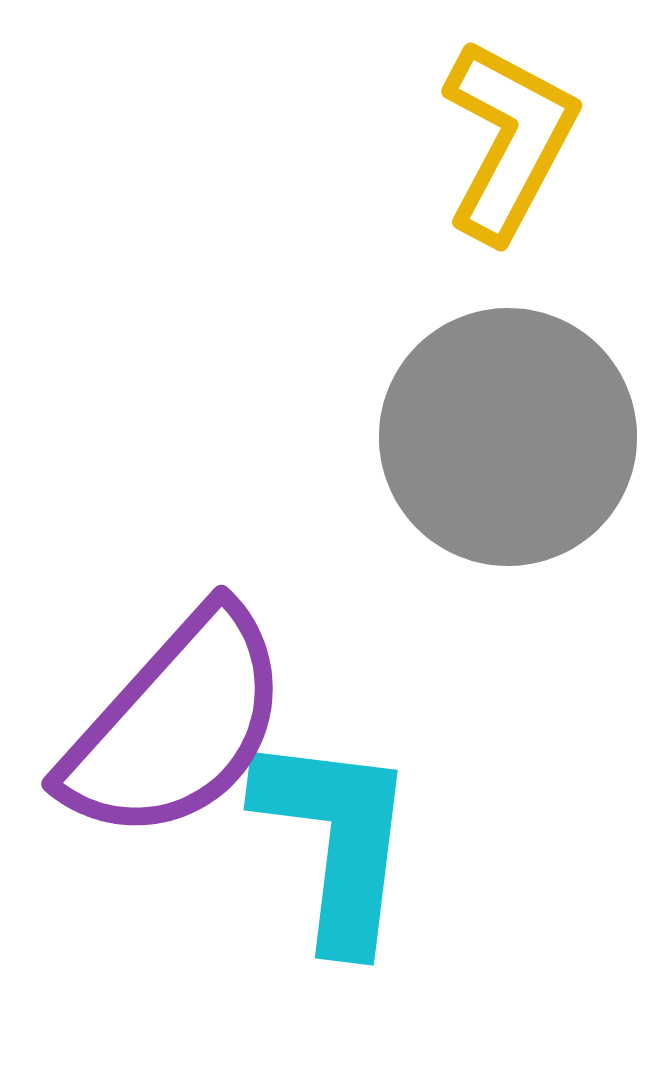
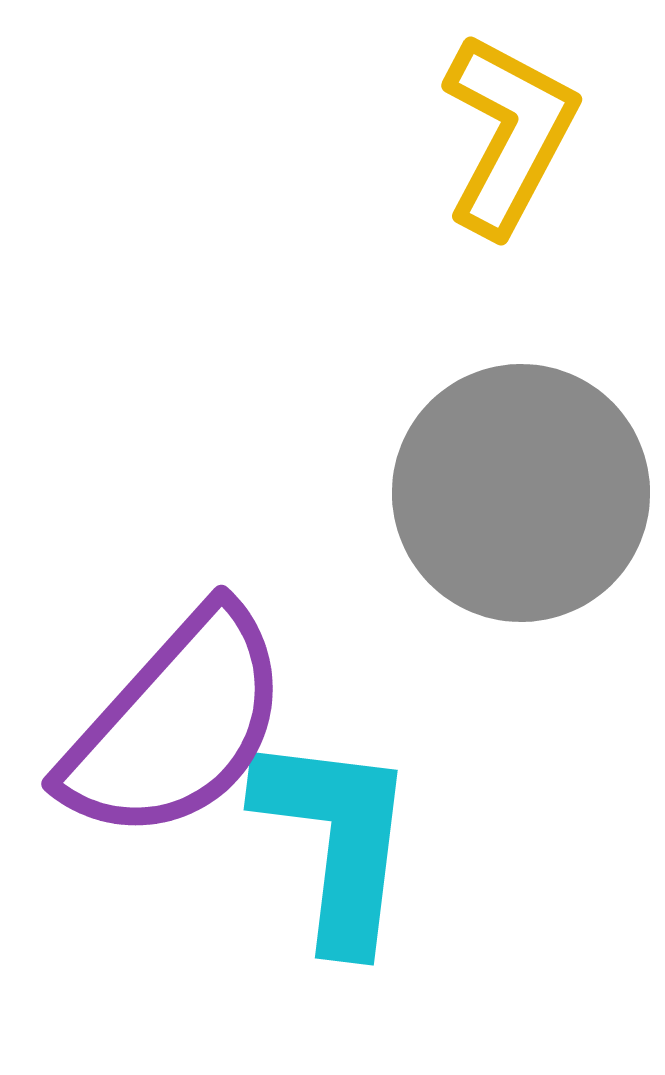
yellow L-shape: moved 6 px up
gray circle: moved 13 px right, 56 px down
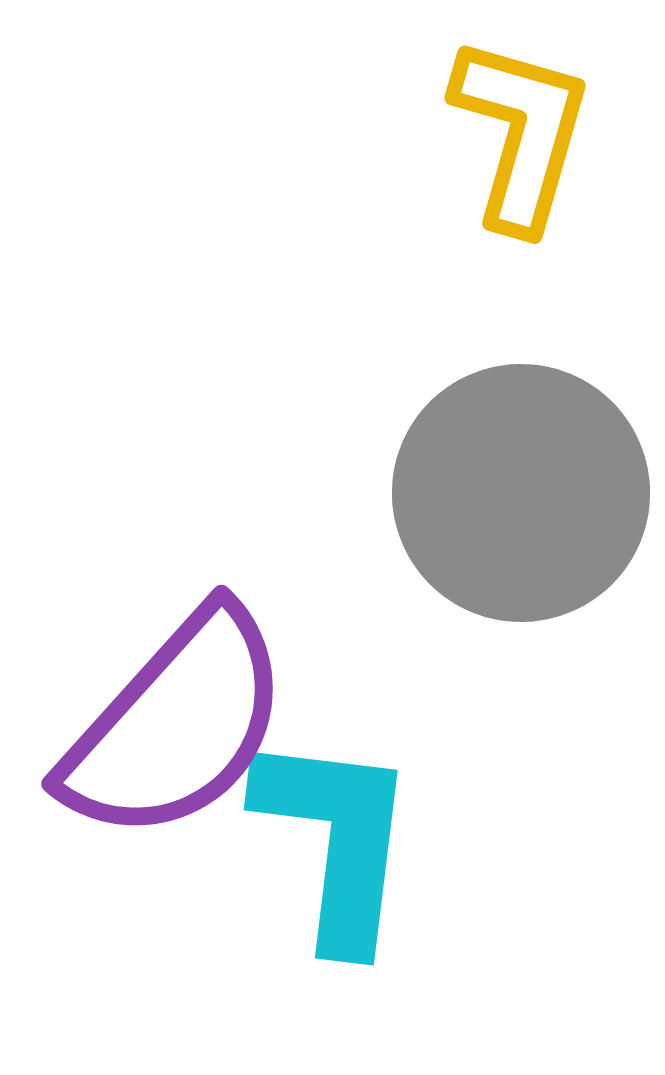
yellow L-shape: moved 12 px right, 1 px up; rotated 12 degrees counterclockwise
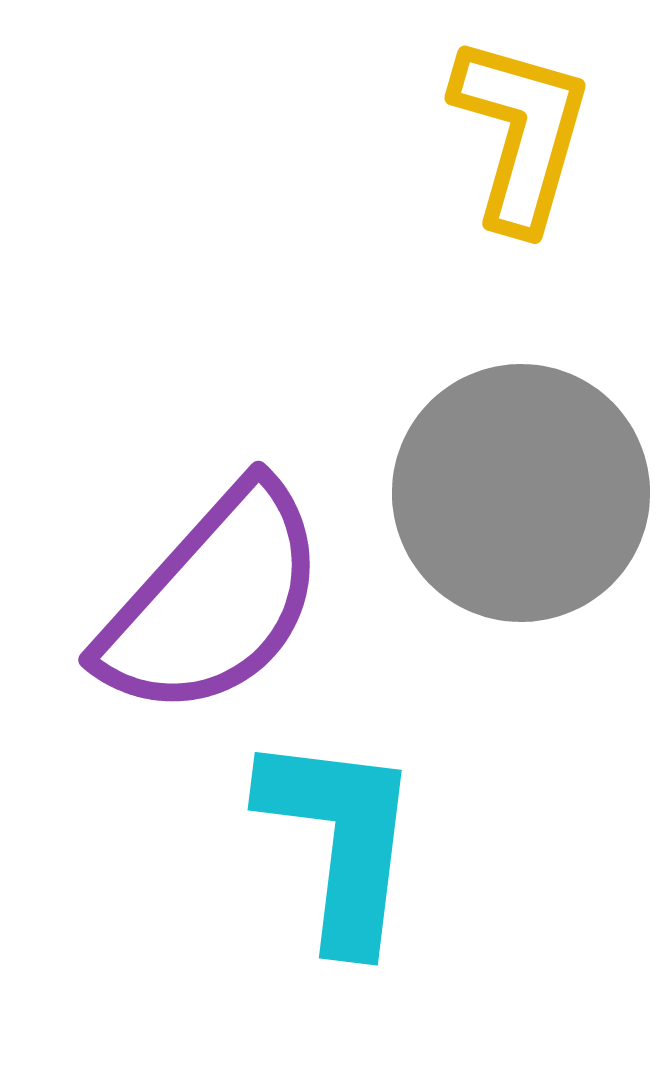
purple semicircle: moved 37 px right, 124 px up
cyan L-shape: moved 4 px right
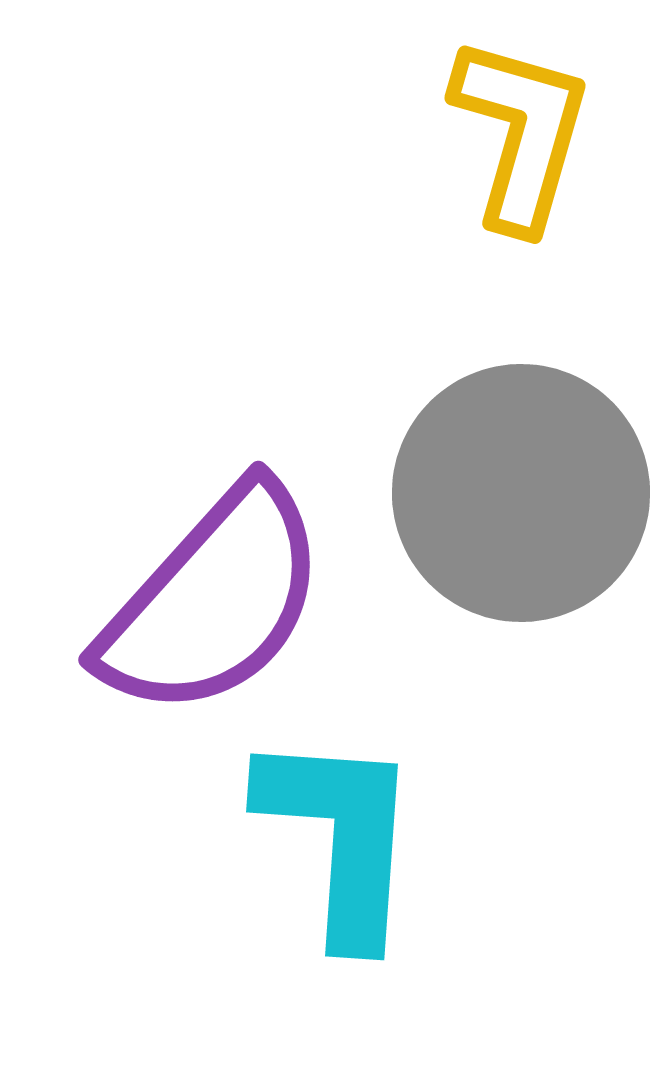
cyan L-shape: moved 3 px up; rotated 3 degrees counterclockwise
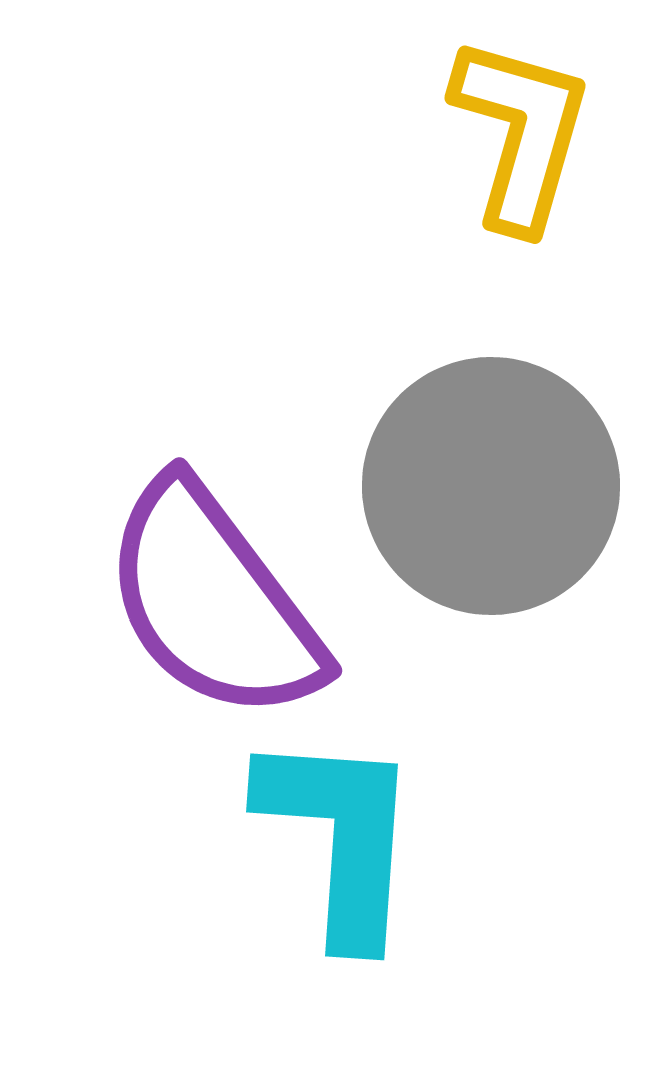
gray circle: moved 30 px left, 7 px up
purple semicircle: rotated 101 degrees clockwise
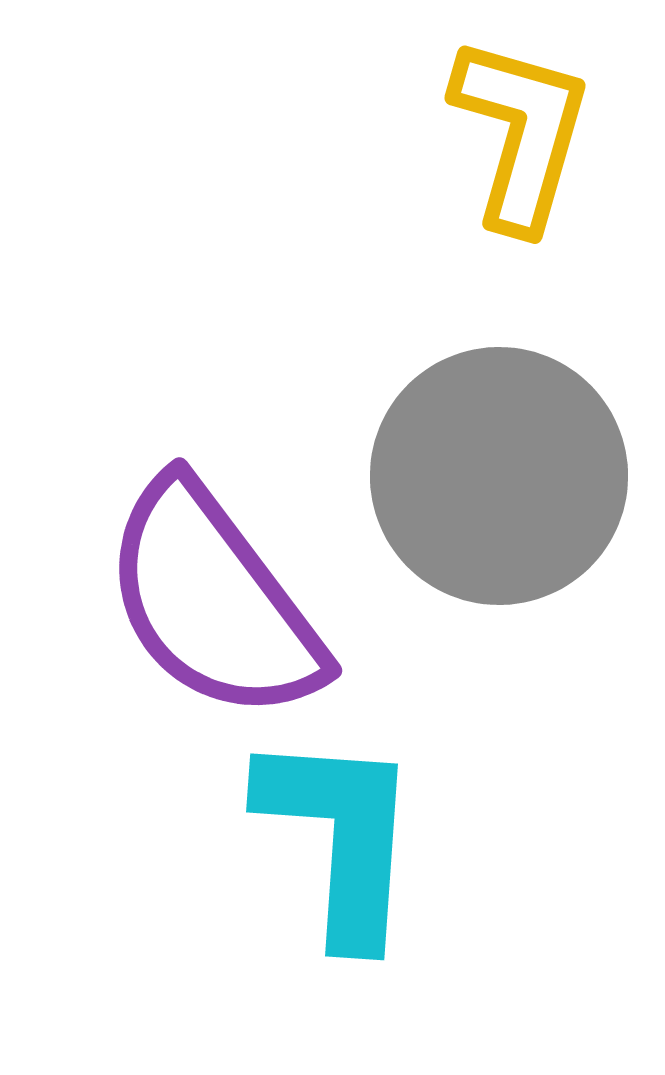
gray circle: moved 8 px right, 10 px up
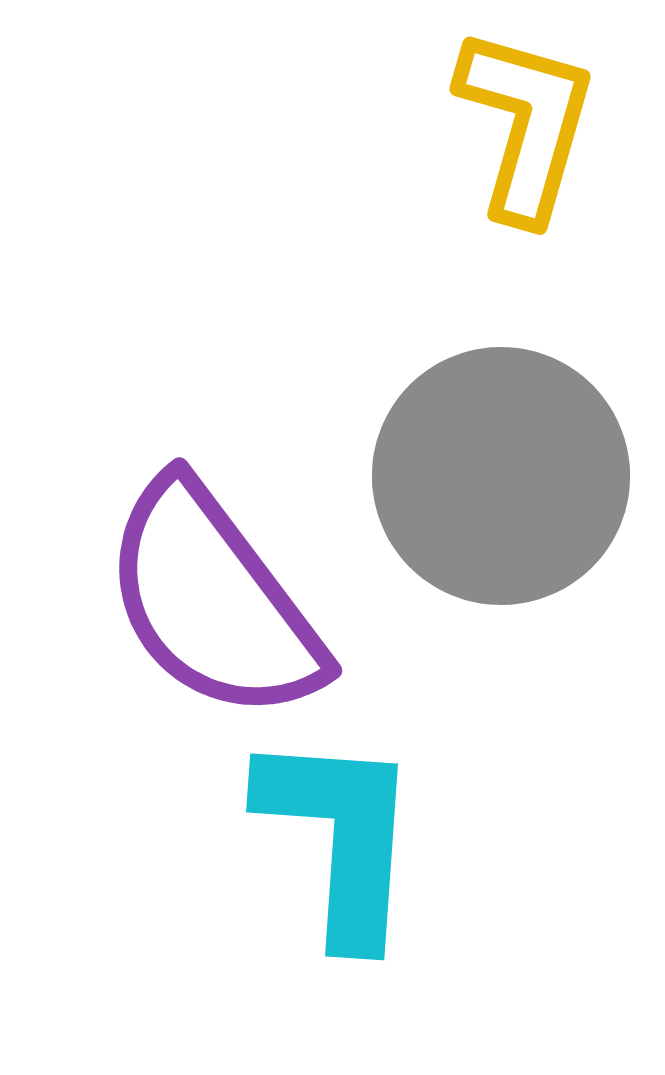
yellow L-shape: moved 5 px right, 9 px up
gray circle: moved 2 px right
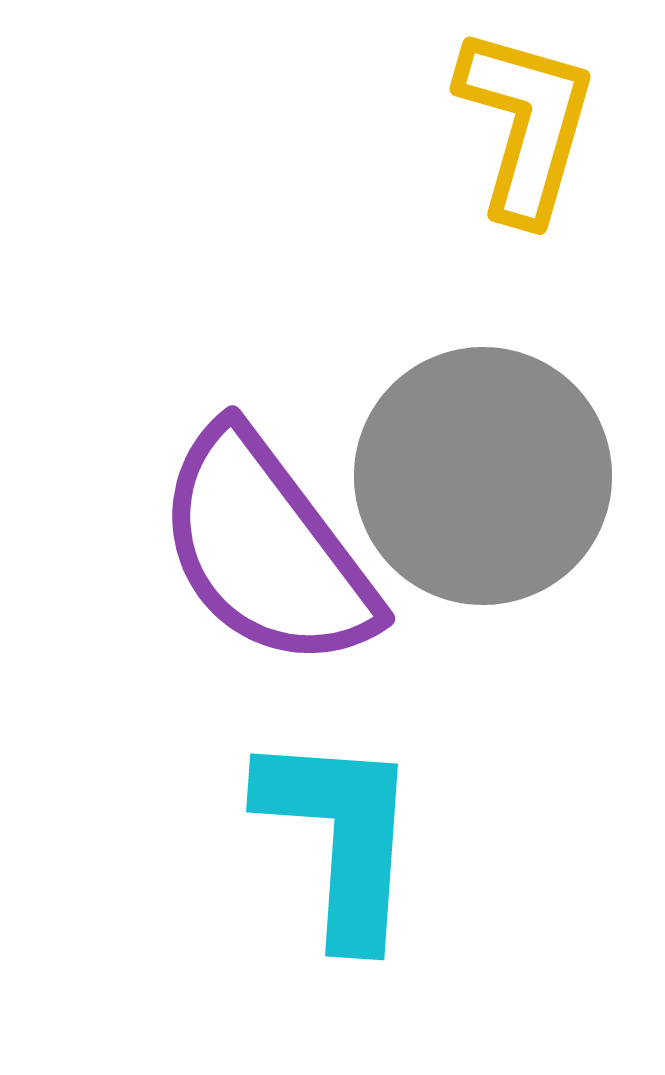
gray circle: moved 18 px left
purple semicircle: moved 53 px right, 52 px up
